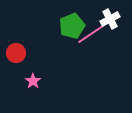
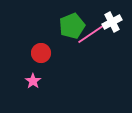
white cross: moved 2 px right, 3 px down
red circle: moved 25 px right
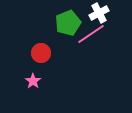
white cross: moved 13 px left, 9 px up
green pentagon: moved 4 px left, 3 px up
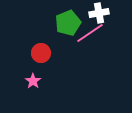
white cross: rotated 18 degrees clockwise
pink line: moved 1 px left, 1 px up
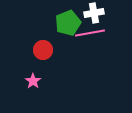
white cross: moved 5 px left
pink line: rotated 24 degrees clockwise
red circle: moved 2 px right, 3 px up
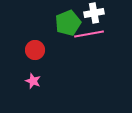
pink line: moved 1 px left, 1 px down
red circle: moved 8 px left
pink star: rotated 14 degrees counterclockwise
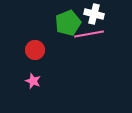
white cross: moved 1 px down; rotated 24 degrees clockwise
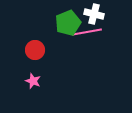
pink line: moved 2 px left, 2 px up
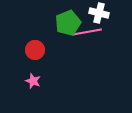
white cross: moved 5 px right, 1 px up
